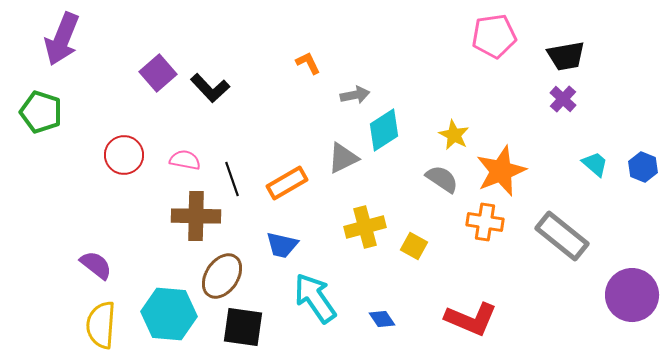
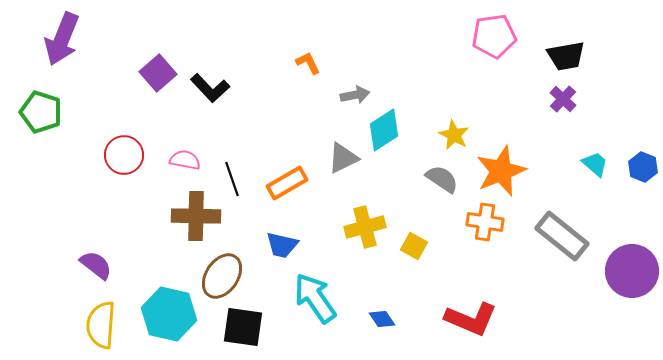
purple circle: moved 24 px up
cyan hexagon: rotated 8 degrees clockwise
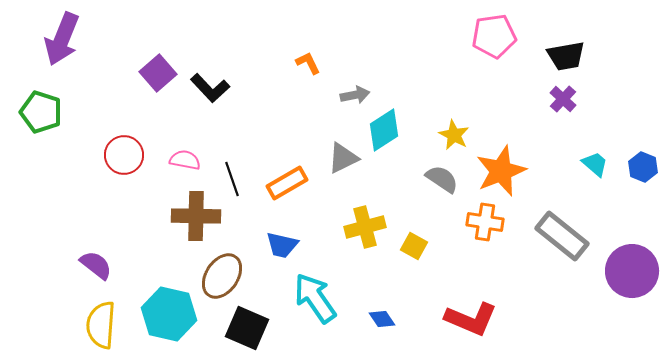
black square: moved 4 px right, 1 px down; rotated 15 degrees clockwise
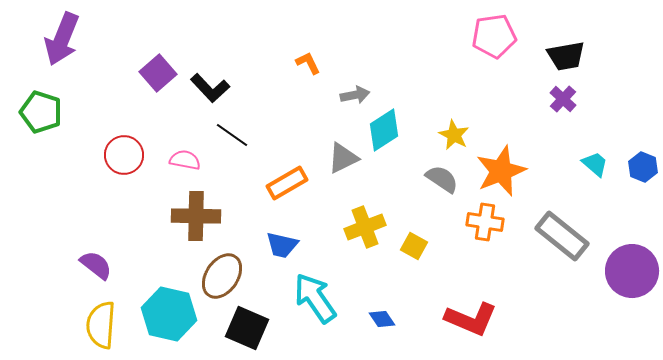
black line: moved 44 px up; rotated 36 degrees counterclockwise
yellow cross: rotated 6 degrees counterclockwise
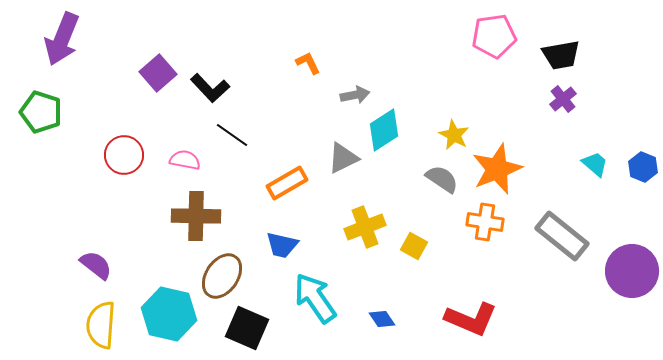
black trapezoid: moved 5 px left, 1 px up
purple cross: rotated 8 degrees clockwise
orange star: moved 4 px left, 2 px up
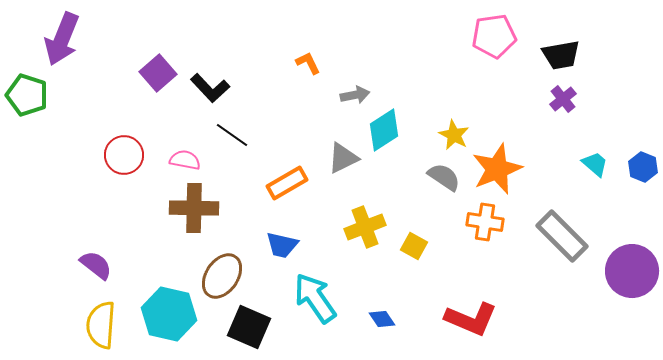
green pentagon: moved 14 px left, 17 px up
gray semicircle: moved 2 px right, 2 px up
brown cross: moved 2 px left, 8 px up
gray rectangle: rotated 6 degrees clockwise
black square: moved 2 px right, 1 px up
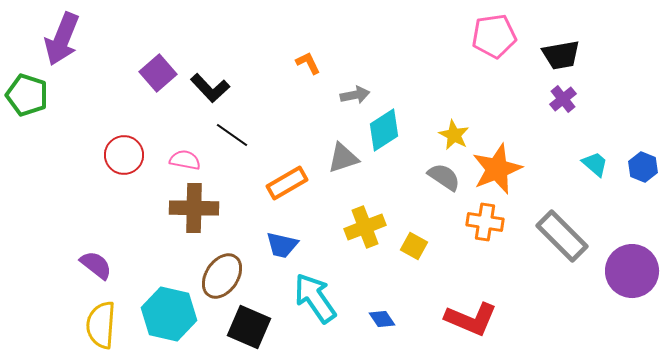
gray triangle: rotated 8 degrees clockwise
